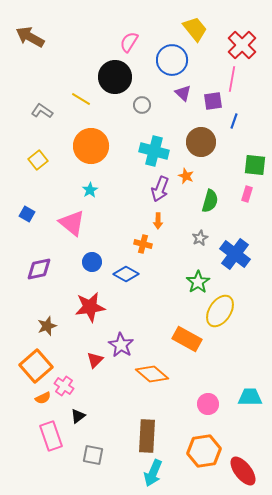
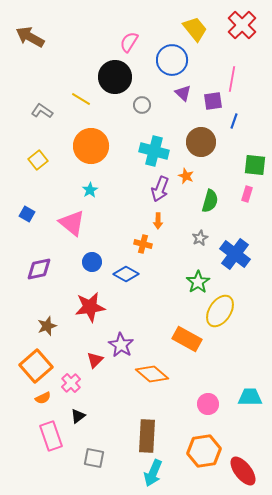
red cross at (242, 45): moved 20 px up
pink cross at (64, 386): moved 7 px right, 3 px up; rotated 12 degrees clockwise
gray square at (93, 455): moved 1 px right, 3 px down
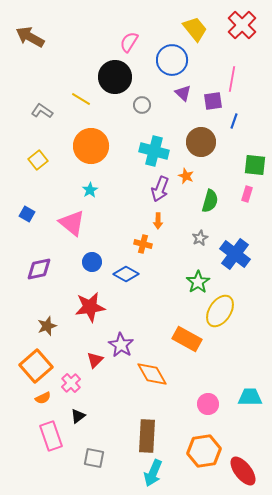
orange diamond at (152, 374): rotated 20 degrees clockwise
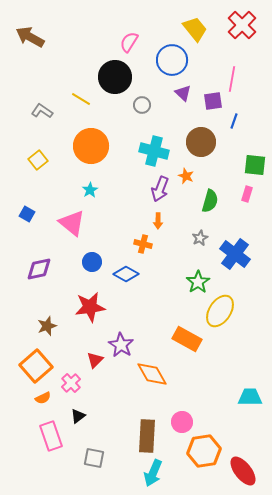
pink circle at (208, 404): moved 26 px left, 18 px down
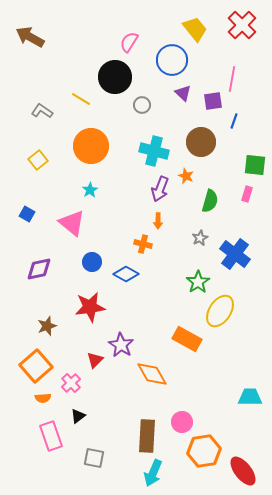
orange semicircle at (43, 398): rotated 21 degrees clockwise
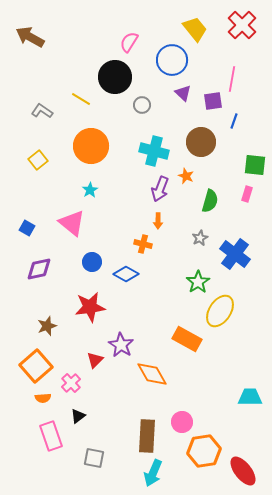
blue square at (27, 214): moved 14 px down
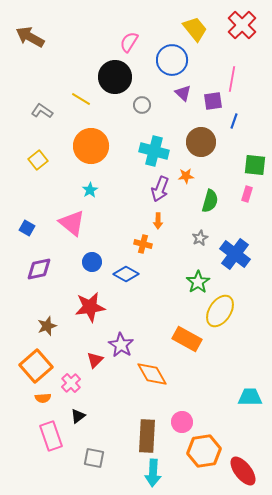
orange star at (186, 176): rotated 28 degrees counterclockwise
cyan arrow at (153, 473): rotated 20 degrees counterclockwise
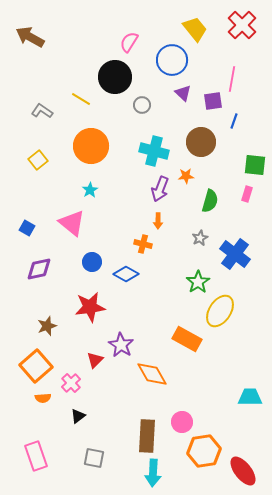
pink rectangle at (51, 436): moved 15 px left, 20 px down
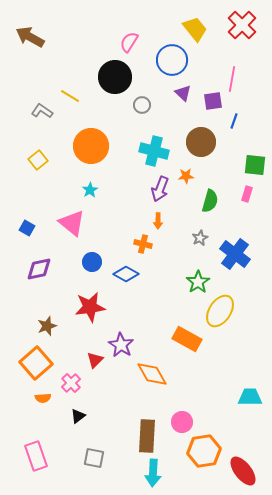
yellow line at (81, 99): moved 11 px left, 3 px up
orange square at (36, 366): moved 3 px up
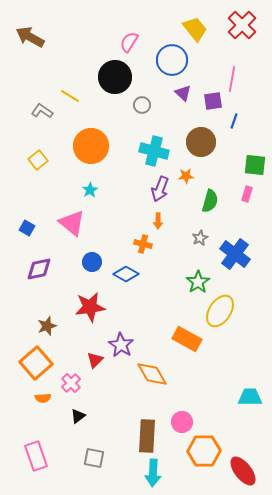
orange hexagon at (204, 451): rotated 8 degrees clockwise
